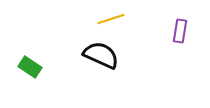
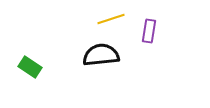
purple rectangle: moved 31 px left
black semicircle: rotated 30 degrees counterclockwise
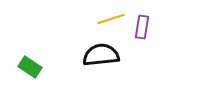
purple rectangle: moved 7 px left, 4 px up
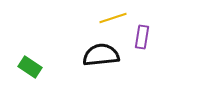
yellow line: moved 2 px right, 1 px up
purple rectangle: moved 10 px down
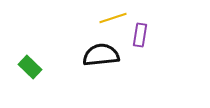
purple rectangle: moved 2 px left, 2 px up
green rectangle: rotated 10 degrees clockwise
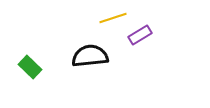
purple rectangle: rotated 50 degrees clockwise
black semicircle: moved 11 px left, 1 px down
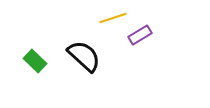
black semicircle: moved 6 px left; rotated 48 degrees clockwise
green rectangle: moved 5 px right, 6 px up
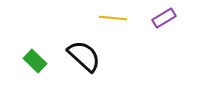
yellow line: rotated 24 degrees clockwise
purple rectangle: moved 24 px right, 17 px up
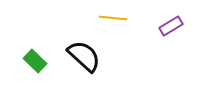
purple rectangle: moved 7 px right, 8 px down
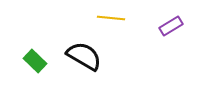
yellow line: moved 2 px left
black semicircle: rotated 12 degrees counterclockwise
